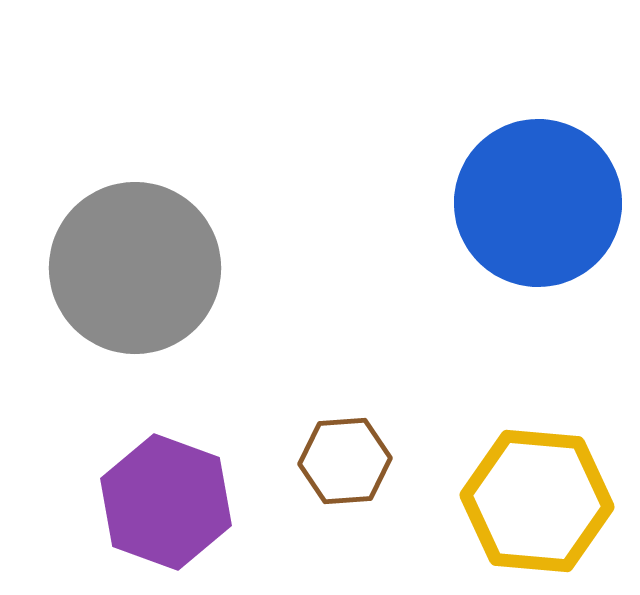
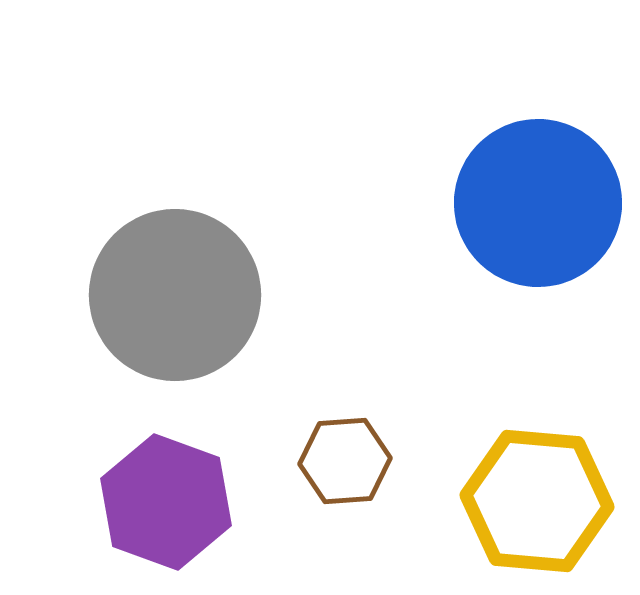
gray circle: moved 40 px right, 27 px down
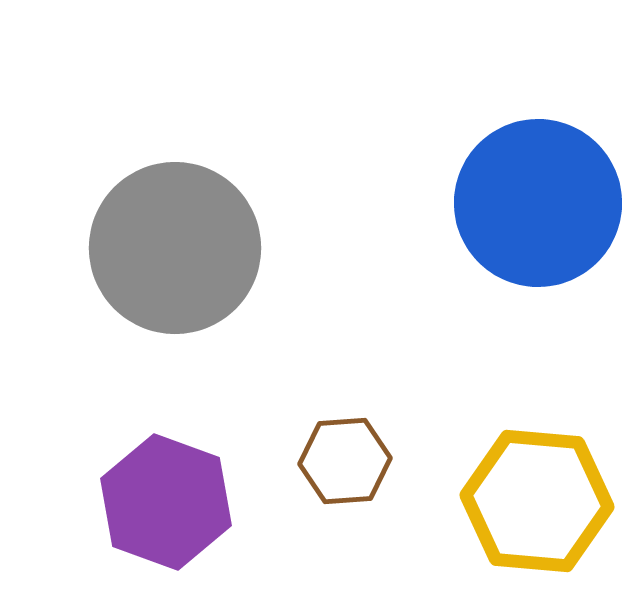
gray circle: moved 47 px up
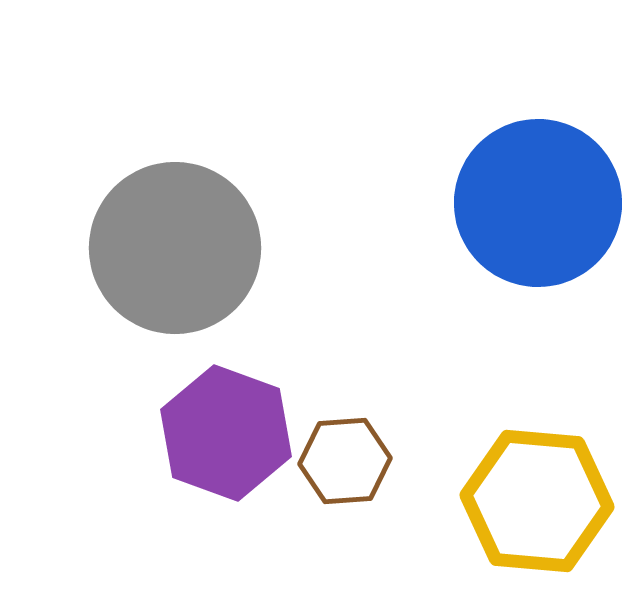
purple hexagon: moved 60 px right, 69 px up
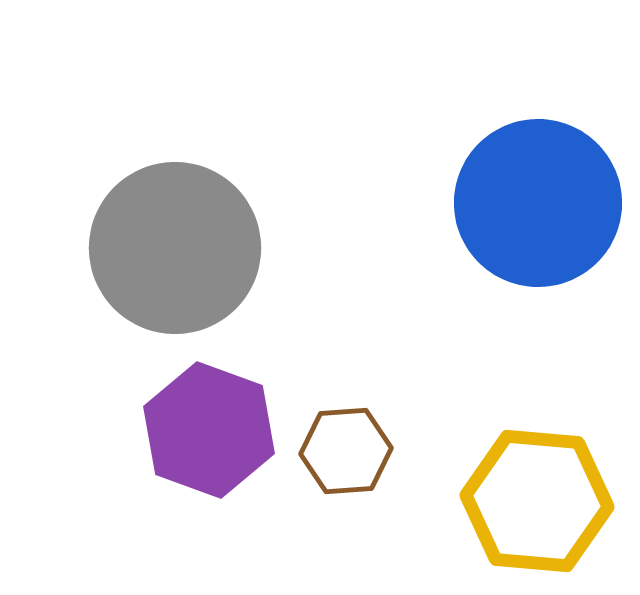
purple hexagon: moved 17 px left, 3 px up
brown hexagon: moved 1 px right, 10 px up
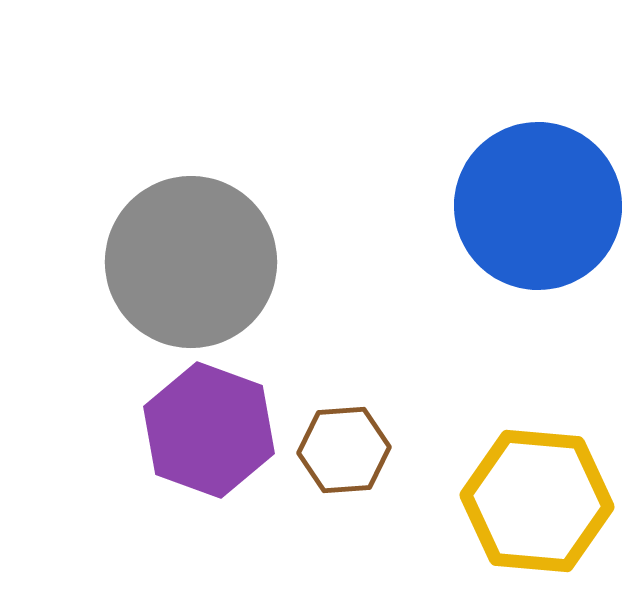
blue circle: moved 3 px down
gray circle: moved 16 px right, 14 px down
brown hexagon: moved 2 px left, 1 px up
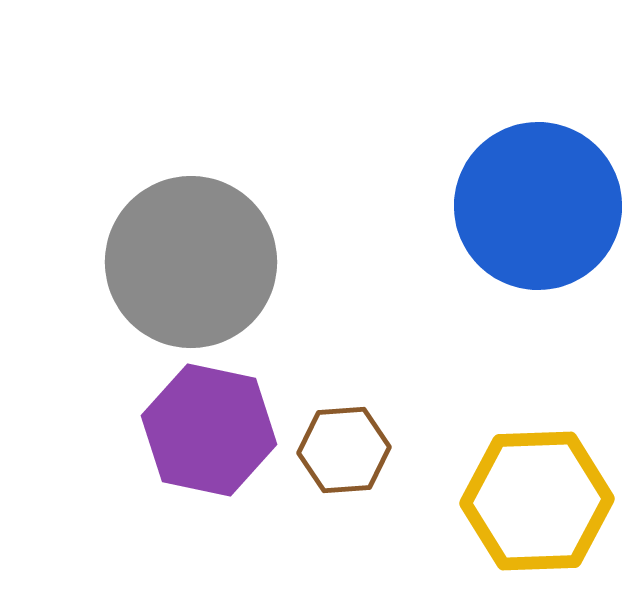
purple hexagon: rotated 8 degrees counterclockwise
yellow hexagon: rotated 7 degrees counterclockwise
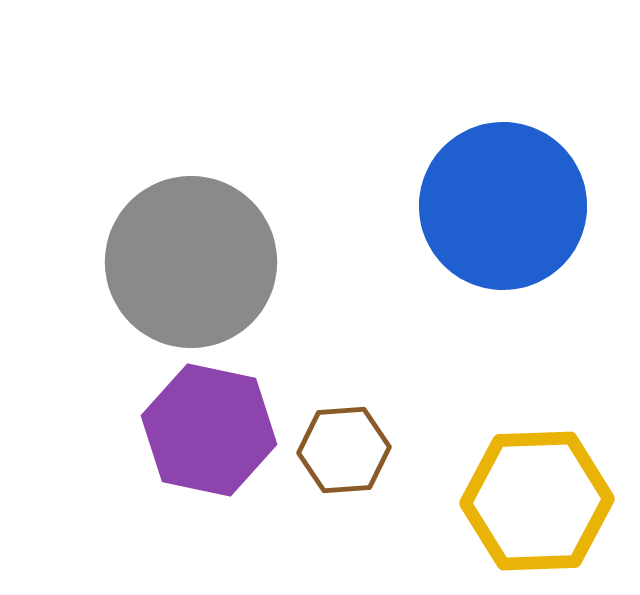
blue circle: moved 35 px left
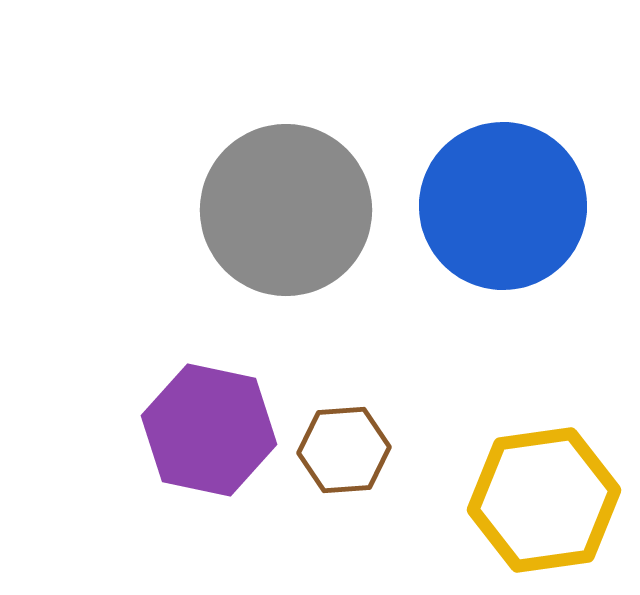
gray circle: moved 95 px right, 52 px up
yellow hexagon: moved 7 px right, 1 px up; rotated 6 degrees counterclockwise
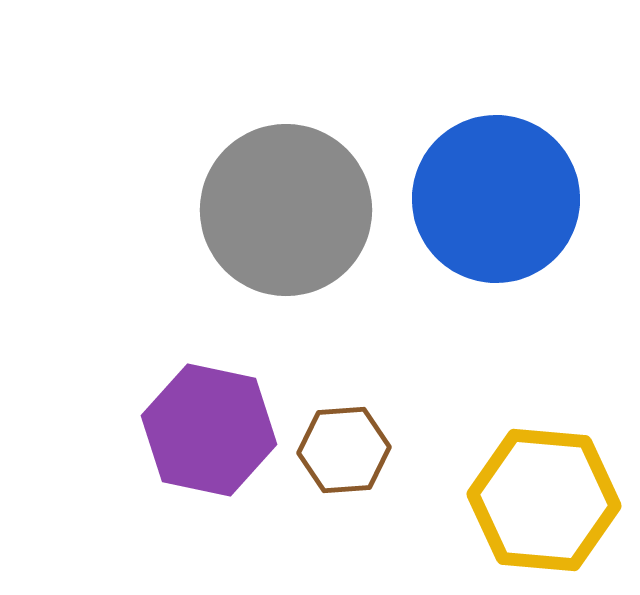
blue circle: moved 7 px left, 7 px up
yellow hexagon: rotated 13 degrees clockwise
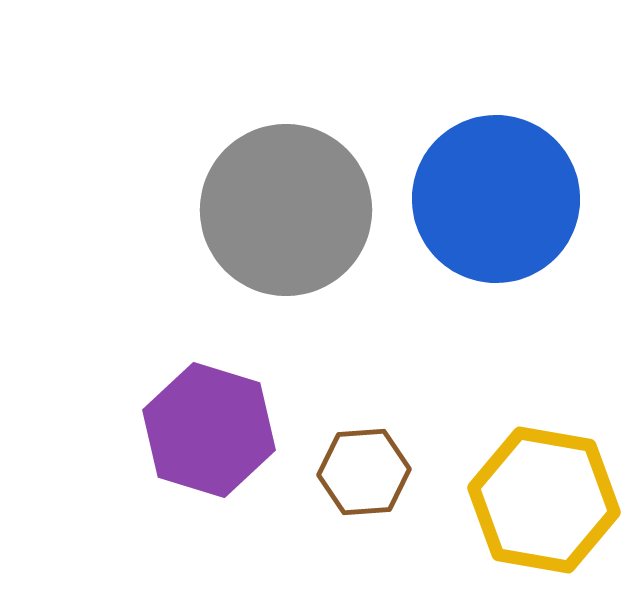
purple hexagon: rotated 5 degrees clockwise
brown hexagon: moved 20 px right, 22 px down
yellow hexagon: rotated 5 degrees clockwise
